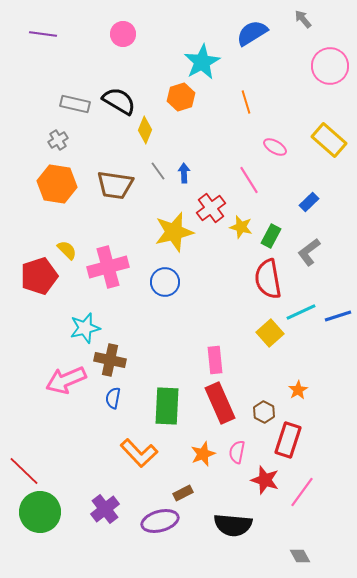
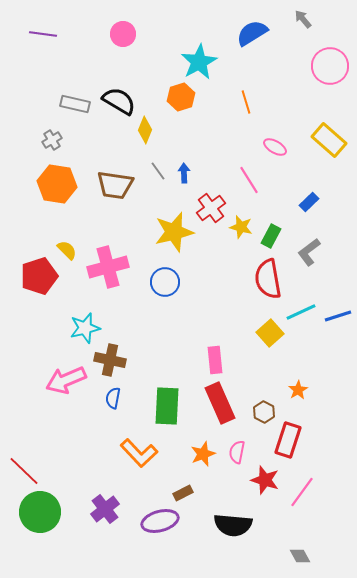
cyan star at (202, 62): moved 3 px left
gray cross at (58, 140): moved 6 px left
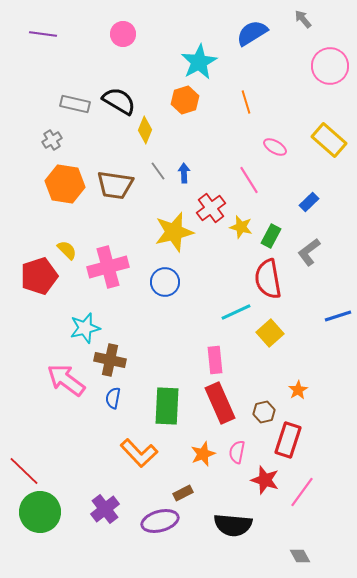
orange hexagon at (181, 97): moved 4 px right, 3 px down
orange hexagon at (57, 184): moved 8 px right
cyan line at (301, 312): moved 65 px left
pink arrow at (66, 380): rotated 60 degrees clockwise
brown hexagon at (264, 412): rotated 20 degrees clockwise
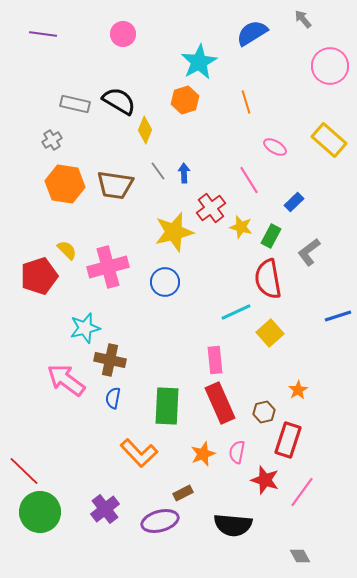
blue rectangle at (309, 202): moved 15 px left
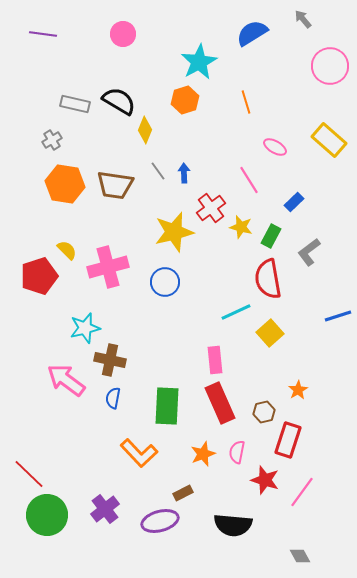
red line at (24, 471): moved 5 px right, 3 px down
green circle at (40, 512): moved 7 px right, 3 px down
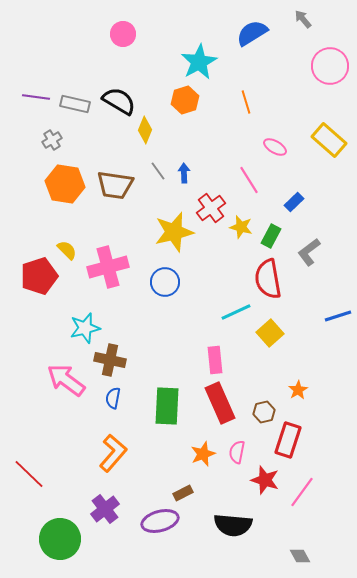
purple line at (43, 34): moved 7 px left, 63 px down
orange L-shape at (139, 453): moved 26 px left; rotated 96 degrees counterclockwise
green circle at (47, 515): moved 13 px right, 24 px down
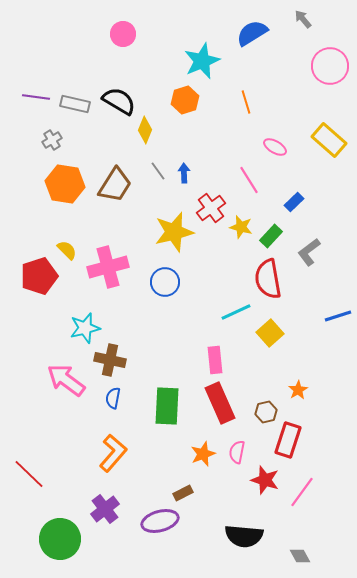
cyan star at (199, 62): moved 3 px right, 1 px up; rotated 6 degrees clockwise
brown trapezoid at (115, 185): rotated 66 degrees counterclockwise
green rectangle at (271, 236): rotated 15 degrees clockwise
brown hexagon at (264, 412): moved 2 px right
black semicircle at (233, 525): moved 11 px right, 11 px down
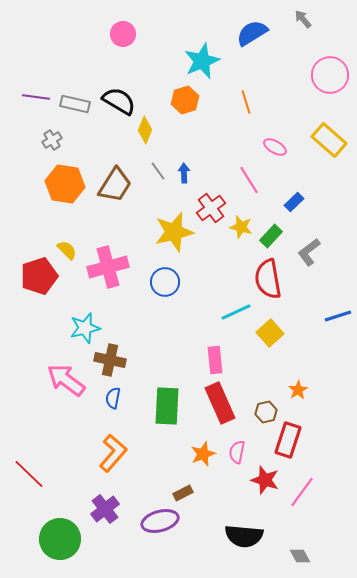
pink circle at (330, 66): moved 9 px down
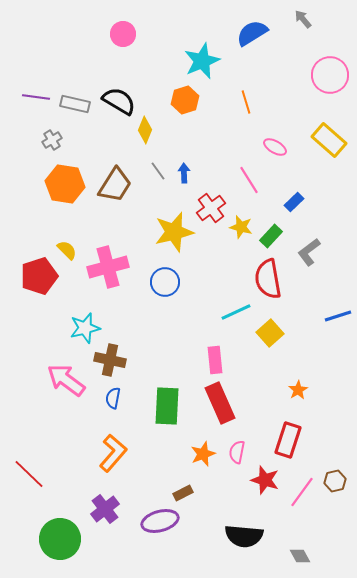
brown hexagon at (266, 412): moved 69 px right, 69 px down
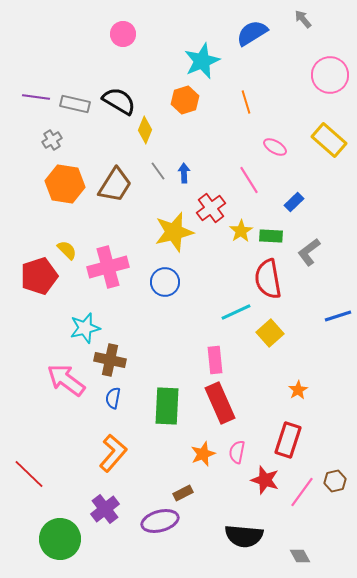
yellow star at (241, 227): moved 4 px down; rotated 25 degrees clockwise
green rectangle at (271, 236): rotated 50 degrees clockwise
